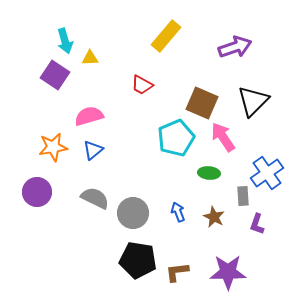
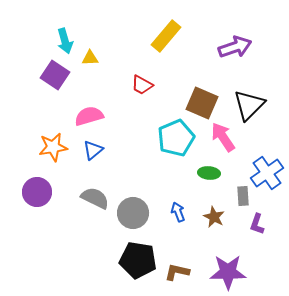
black triangle: moved 4 px left, 4 px down
brown L-shape: rotated 20 degrees clockwise
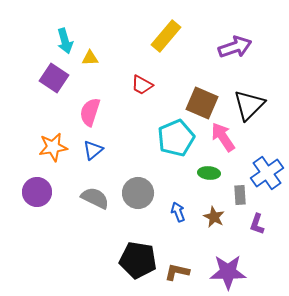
purple square: moved 1 px left, 3 px down
pink semicircle: moved 1 px right, 4 px up; rotated 56 degrees counterclockwise
gray rectangle: moved 3 px left, 1 px up
gray circle: moved 5 px right, 20 px up
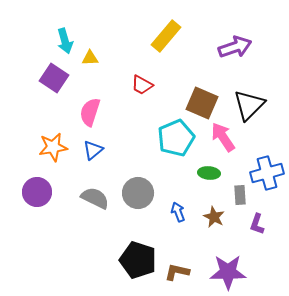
blue cross: rotated 20 degrees clockwise
black pentagon: rotated 9 degrees clockwise
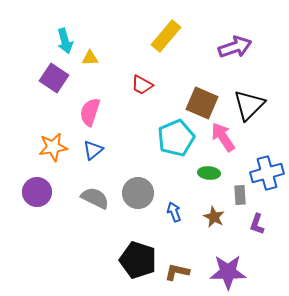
blue arrow: moved 4 px left
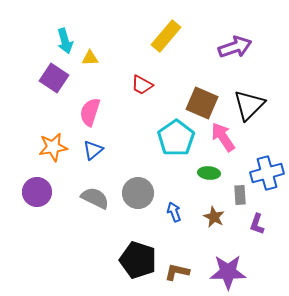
cyan pentagon: rotated 12 degrees counterclockwise
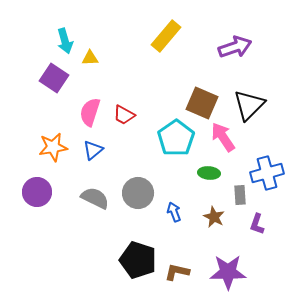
red trapezoid: moved 18 px left, 30 px down
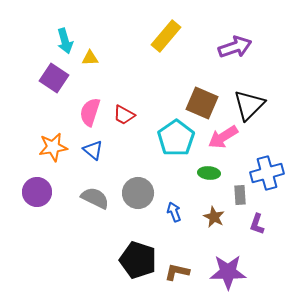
pink arrow: rotated 88 degrees counterclockwise
blue triangle: rotated 40 degrees counterclockwise
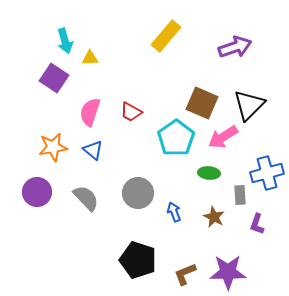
red trapezoid: moved 7 px right, 3 px up
gray semicircle: moved 9 px left; rotated 20 degrees clockwise
brown L-shape: moved 8 px right, 2 px down; rotated 35 degrees counterclockwise
